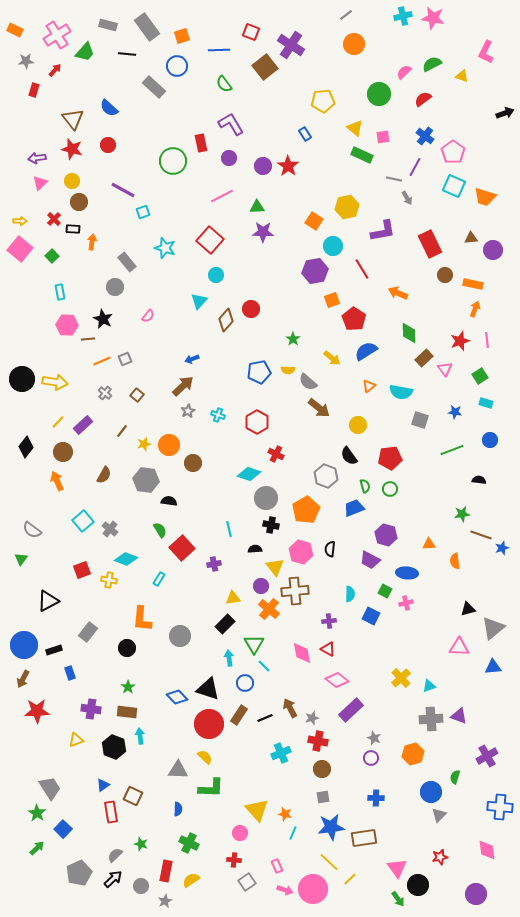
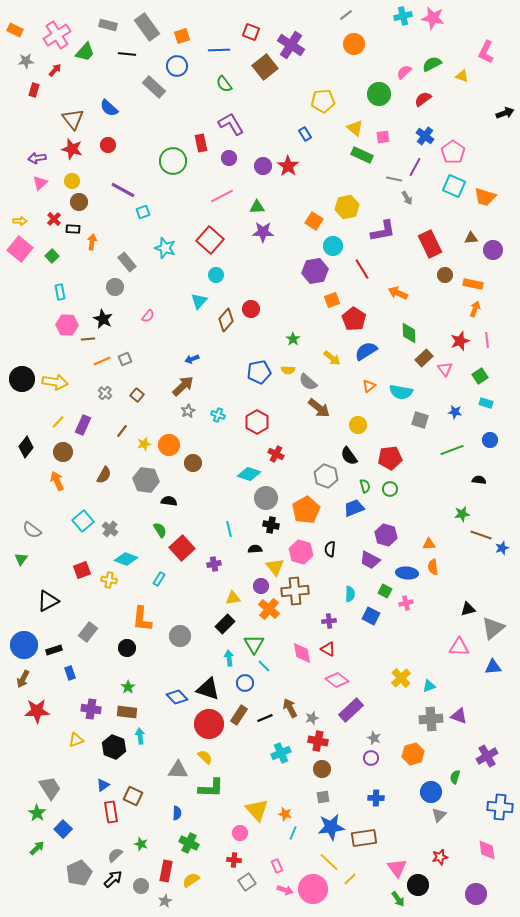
purple rectangle at (83, 425): rotated 24 degrees counterclockwise
orange semicircle at (455, 561): moved 22 px left, 6 px down
blue semicircle at (178, 809): moved 1 px left, 4 px down
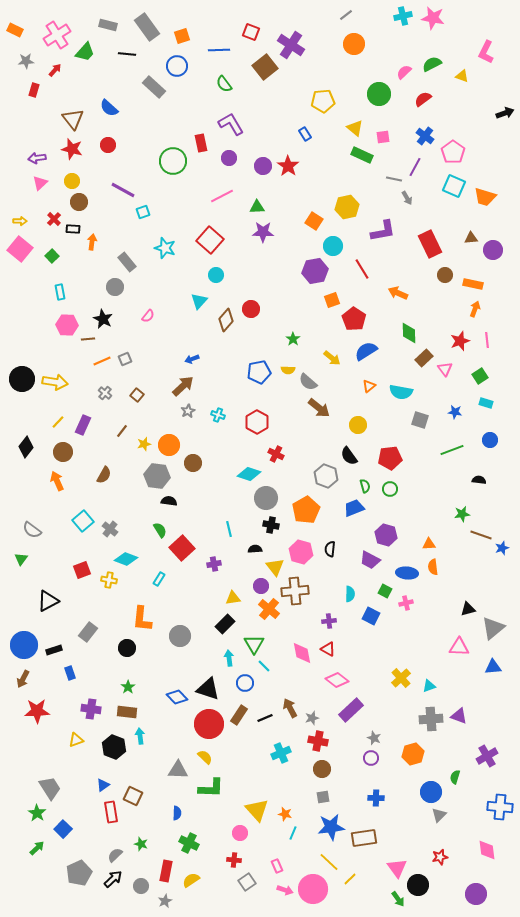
gray hexagon at (146, 480): moved 11 px right, 4 px up
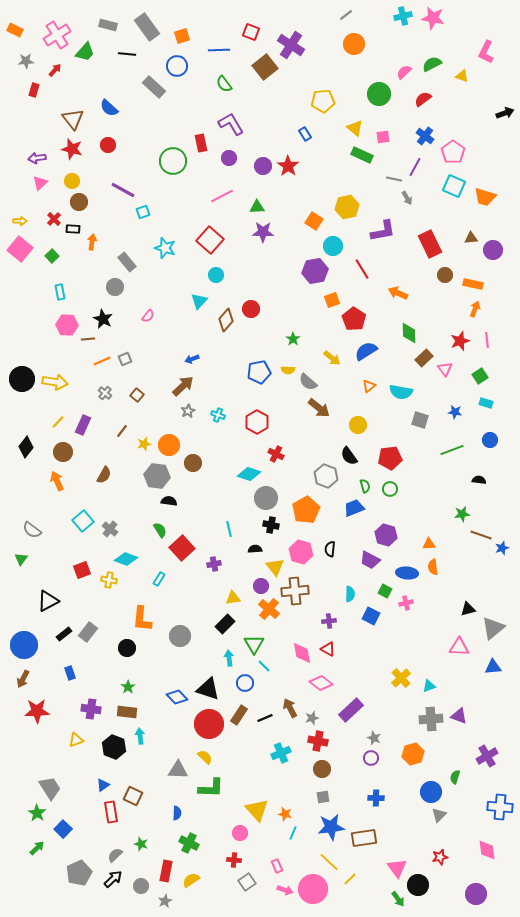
black rectangle at (54, 650): moved 10 px right, 16 px up; rotated 21 degrees counterclockwise
pink diamond at (337, 680): moved 16 px left, 3 px down
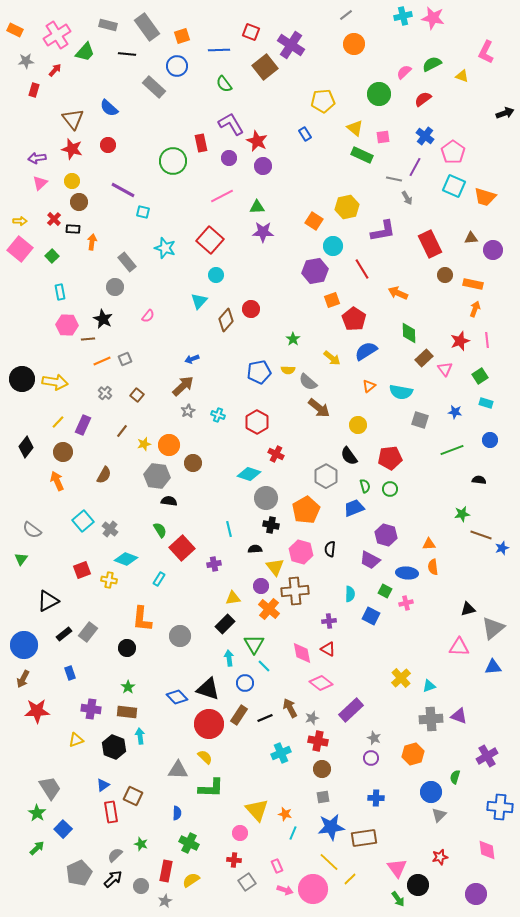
red star at (288, 166): moved 31 px left, 25 px up; rotated 10 degrees counterclockwise
cyan square at (143, 212): rotated 32 degrees clockwise
gray hexagon at (326, 476): rotated 10 degrees clockwise
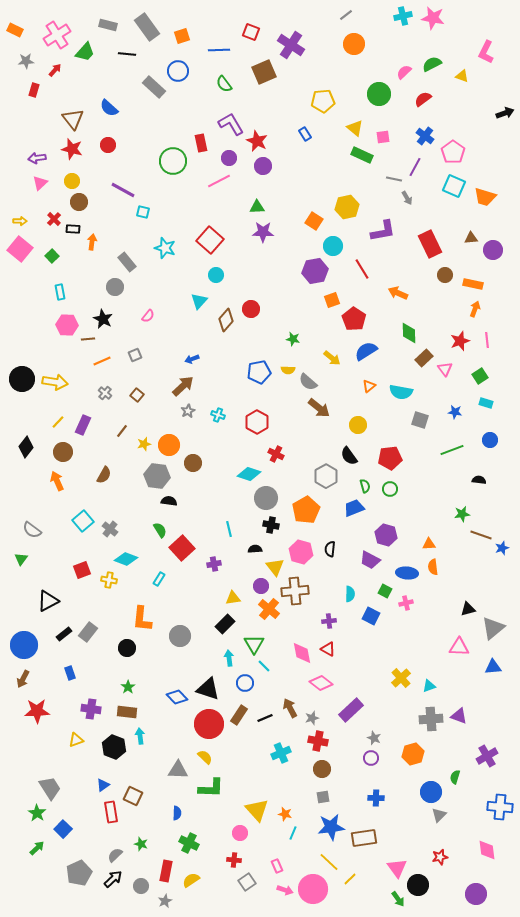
blue circle at (177, 66): moved 1 px right, 5 px down
brown square at (265, 67): moved 1 px left, 5 px down; rotated 15 degrees clockwise
pink line at (222, 196): moved 3 px left, 15 px up
green star at (293, 339): rotated 24 degrees counterclockwise
gray square at (125, 359): moved 10 px right, 4 px up
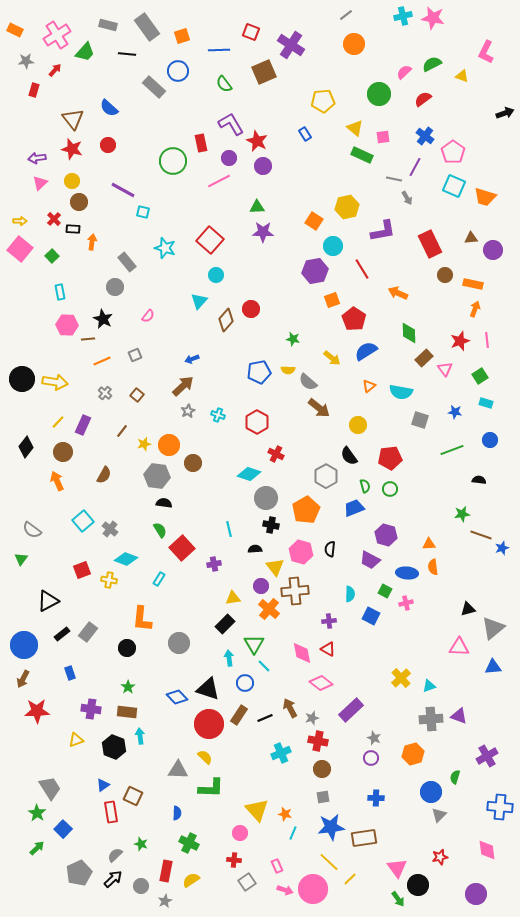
black semicircle at (169, 501): moved 5 px left, 2 px down
black rectangle at (64, 634): moved 2 px left
gray circle at (180, 636): moved 1 px left, 7 px down
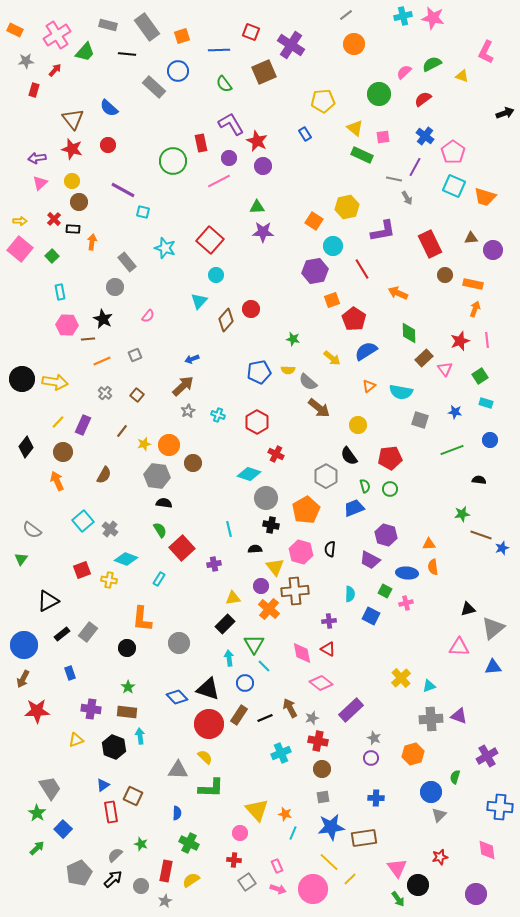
pink arrow at (285, 890): moved 7 px left, 1 px up
